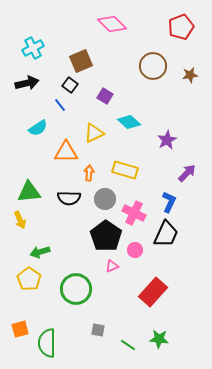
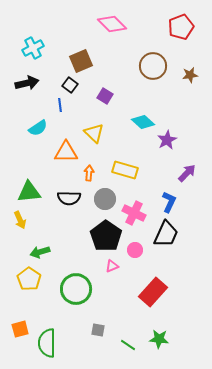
blue line: rotated 32 degrees clockwise
cyan diamond: moved 14 px right
yellow triangle: rotated 50 degrees counterclockwise
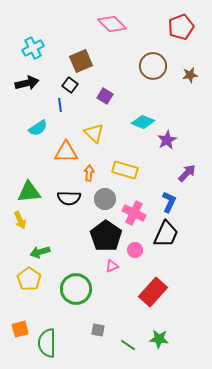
cyan diamond: rotated 20 degrees counterclockwise
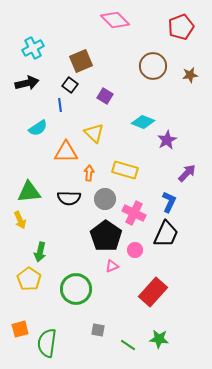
pink diamond: moved 3 px right, 4 px up
green arrow: rotated 60 degrees counterclockwise
green semicircle: rotated 8 degrees clockwise
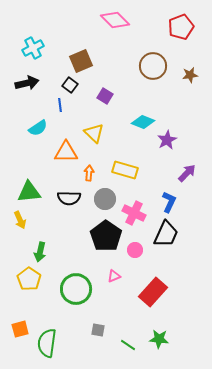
pink triangle: moved 2 px right, 10 px down
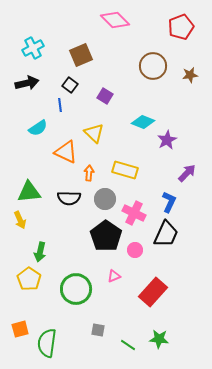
brown square: moved 6 px up
orange triangle: rotated 25 degrees clockwise
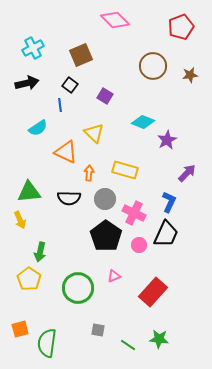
pink circle: moved 4 px right, 5 px up
green circle: moved 2 px right, 1 px up
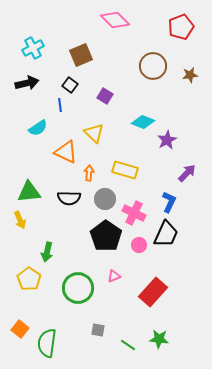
green arrow: moved 7 px right
orange square: rotated 36 degrees counterclockwise
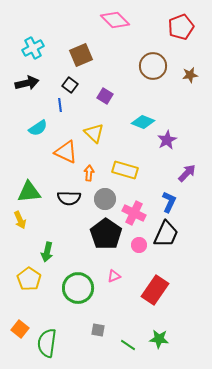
black pentagon: moved 2 px up
red rectangle: moved 2 px right, 2 px up; rotated 8 degrees counterclockwise
